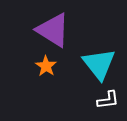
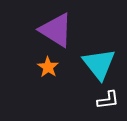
purple triangle: moved 3 px right
orange star: moved 2 px right, 1 px down
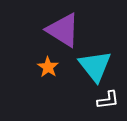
purple triangle: moved 7 px right
cyan triangle: moved 4 px left, 2 px down
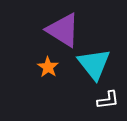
cyan triangle: moved 1 px left, 2 px up
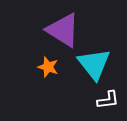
orange star: rotated 15 degrees counterclockwise
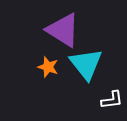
cyan triangle: moved 8 px left
white L-shape: moved 4 px right
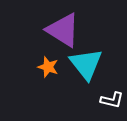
white L-shape: rotated 20 degrees clockwise
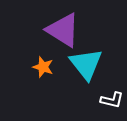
orange star: moved 5 px left
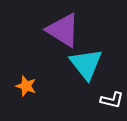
orange star: moved 17 px left, 19 px down
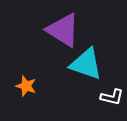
cyan triangle: rotated 33 degrees counterclockwise
white L-shape: moved 3 px up
